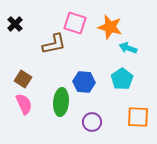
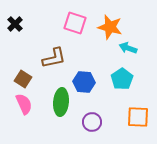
brown L-shape: moved 14 px down
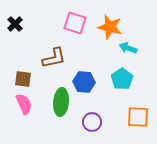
brown square: rotated 24 degrees counterclockwise
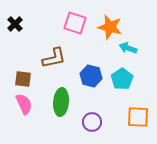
blue hexagon: moved 7 px right, 6 px up; rotated 10 degrees clockwise
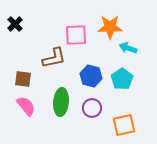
pink square: moved 1 px right, 12 px down; rotated 20 degrees counterclockwise
orange star: rotated 15 degrees counterclockwise
pink semicircle: moved 2 px right, 2 px down; rotated 15 degrees counterclockwise
orange square: moved 14 px left, 8 px down; rotated 15 degrees counterclockwise
purple circle: moved 14 px up
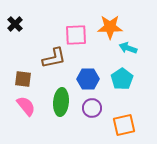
blue hexagon: moved 3 px left, 3 px down; rotated 15 degrees counterclockwise
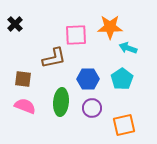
pink semicircle: moved 1 px left; rotated 30 degrees counterclockwise
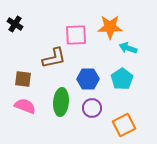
black cross: rotated 14 degrees counterclockwise
orange square: rotated 15 degrees counterclockwise
